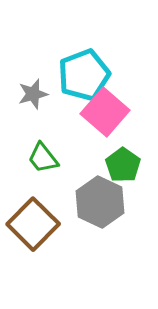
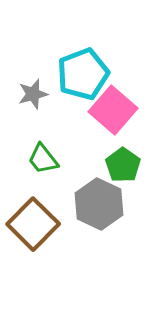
cyan pentagon: moved 1 px left, 1 px up
pink square: moved 8 px right, 2 px up
green trapezoid: moved 1 px down
gray hexagon: moved 1 px left, 2 px down
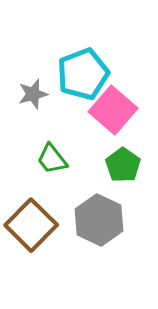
green trapezoid: moved 9 px right
gray hexagon: moved 16 px down
brown square: moved 2 px left, 1 px down
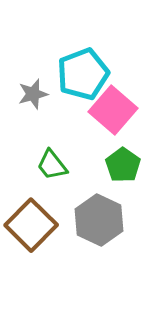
green trapezoid: moved 6 px down
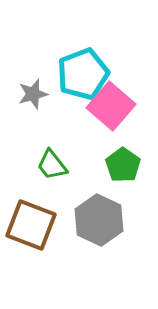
pink square: moved 2 px left, 4 px up
brown square: rotated 24 degrees counterclockwise
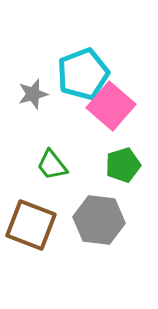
green pentagon: rotated 20 degrees clockwise
gray hexagon: rotated 18 degrees counterclockwise
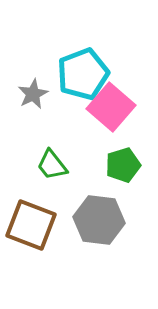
gray star: rotated 12 degrees counterclockwise
pink square: moved 1 px down
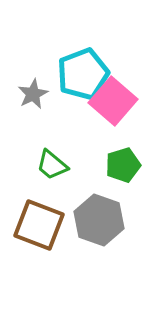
pink square: moved 2 px right, 6 px up
green trapezoid: rotated 12 degrees counterclockwise
gray hexagon: rotated 12 degrees clockwise
brown square: moved 8 px right
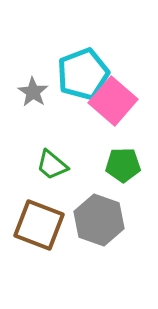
gray star: moved 2 px up; rotated 12 degrees counterclockwise
green pentagon: rotated 16 degrees clockwise
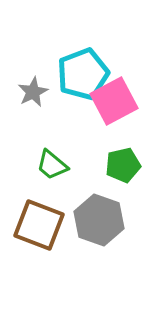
gray star: rotated 12 degrees clockwise
pink square: moved 1 px right; rotated 21 degrees clockwise
green pentagon: rotated 12 degrees counterclockwise
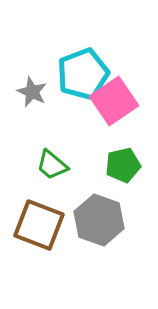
gray star: moved 1 px left; rotated 20 degrees counterclockwise
pink square: rotated 6 degrees counterclockwise
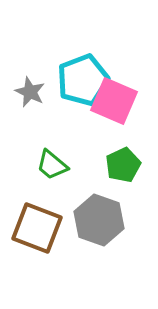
cyan pentagon: moved 6 px down
gray star: moved 2 px left
pink square: rotated 33 degrees counterclockwise
green pentagon: rotated 12 degrees counterclockwise
brown square: moved 2 px left, 3 px down
